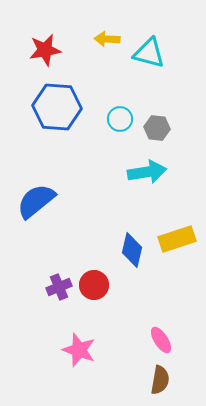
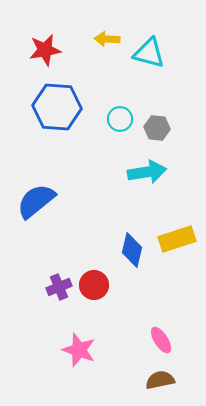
brown semicircle: rotated 112 degrees counterclockwise
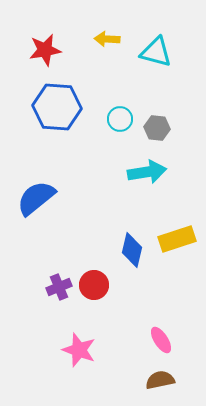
cyan triangle: moved 7 px right, 1 px up
blue semicircle: moved 3 px up
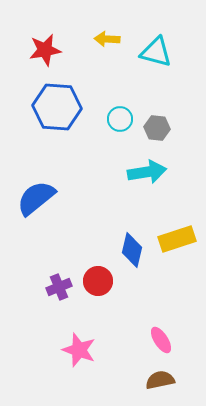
red circle: moved 4 px right, 4 px up
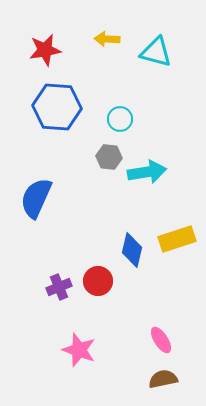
gray hexagon: moved 48 px left, 29 px down
blue semicircle: rotated 27 degrees counterclockwise
brown semicircle: moved 3 px right, 1 px up
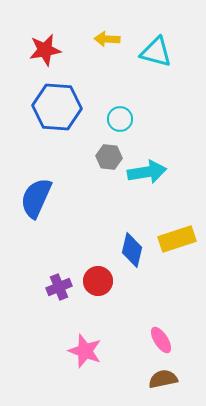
pink star: moved 6 px right, 1 px down
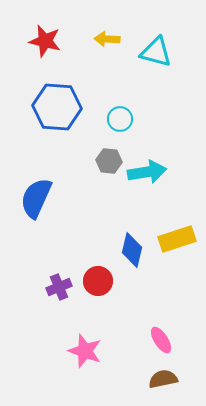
red star: moved 9 px up; rotated 24 degrees clockwise
gray hexagon: moved 4 px down
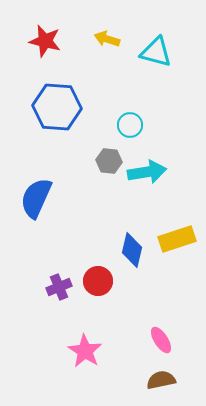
yellow arrow: rotated 15 degrees clockwise
cyan circle: moved 10 px right, 6 px down
pink star: rotated 12 degrees clockwise
brown semicircle: moved 2 px left, 1 px down
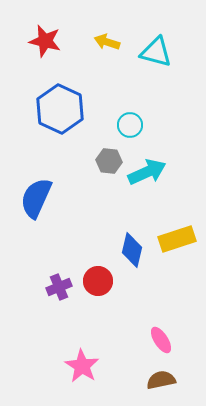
yellow arrow: moved 3 px down
blue hexagon: moved 3 px right, 2 px down; rotated 21 degrees clockwise
cyan arrow: rotated 15 degrees counterclockwise
pink star: moved 3 px left, 15 px down
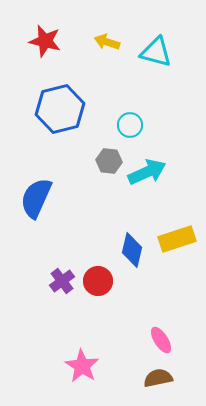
blue hexagon: rotated 21 degrees clockwise
purple cross: moved 3 px right, 6 px up; rotated 15 degrees counterclockwise
brown semicircle: moved 3 px left, 2 px up
